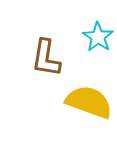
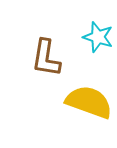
cyan star: rotated 16 degrees counterclockwise
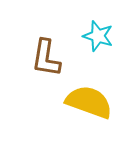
cyan star: moved 1 px up
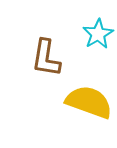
cyan star: moved 2 px up; rotated 24 degrees clockwise
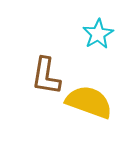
brown L-shape: moved 18 px down
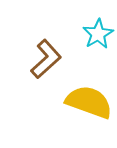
brown L-shape: moved 17 px up; rotated 141 degrees counterclockwise
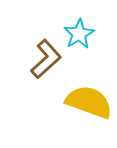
cyan star: moved 19 px left
